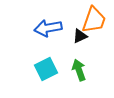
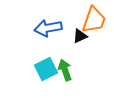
green arrow: moved 14 px left
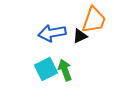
blue arrow: moved 4 px right, 5 px down
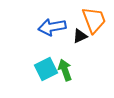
orange trapezoid: rotated 40 degrees counterclockwise
blue arrow: moved 6 px up
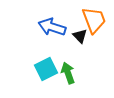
blue arrow: rotated 28 degrees clockwise
black triangle: rotated 49 degrees counterclockwise
green arrow: moved 3 px right, 3 px down
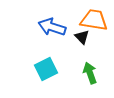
orange trapezoid: rotated 60 degrees counterclockwise
black triangle: moved 2 px right, 1 px down
green arrow: moved 22 px right
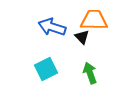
orange trapezoid: rotated 8 degrees counterclockwise
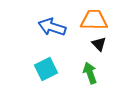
black triangle: moved 17 px right, 7 px down
